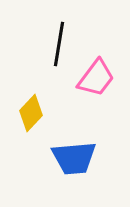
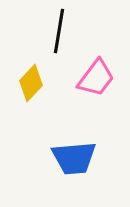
black line: moved 13 px up
yellow diamond: moved 30 px up
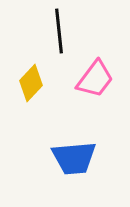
black line: rotated 15 degrees counterclockwise
pink trapezoid: moved 1 px left, 1 px down
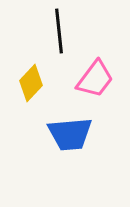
blue trapezoid: moved 4 px left, 24 px up
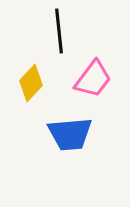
pink trapezoid: moved 2 px left
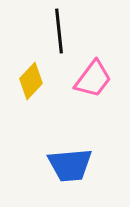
yellow diamond: moved 2 px up
blue trapezoid: moved 31 px down
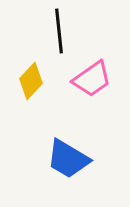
pink trapezoid: moved 1 px left; rotated 18 degrees clockwise
blue trapezoid: moved 2 px left, 6 px up; rotated 36 degrees clockwise
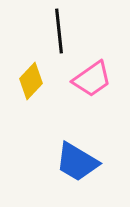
blue trapezoid: moved 9 px right, 3 px down
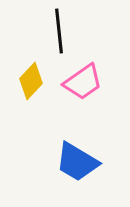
pink trapezoid: moved 9 px left, 3 px down
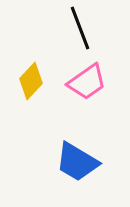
black line: moved 21 px right, 3 px up; rotated 15 degrees counterclockwise
pink trapezoid: moved 4 px right
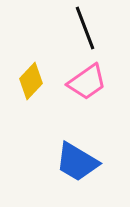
black line: moved 5 px right
